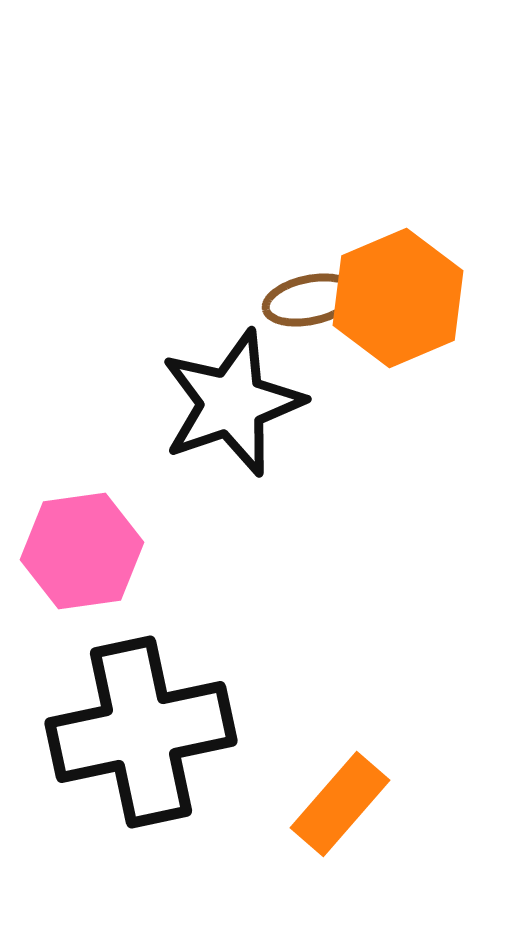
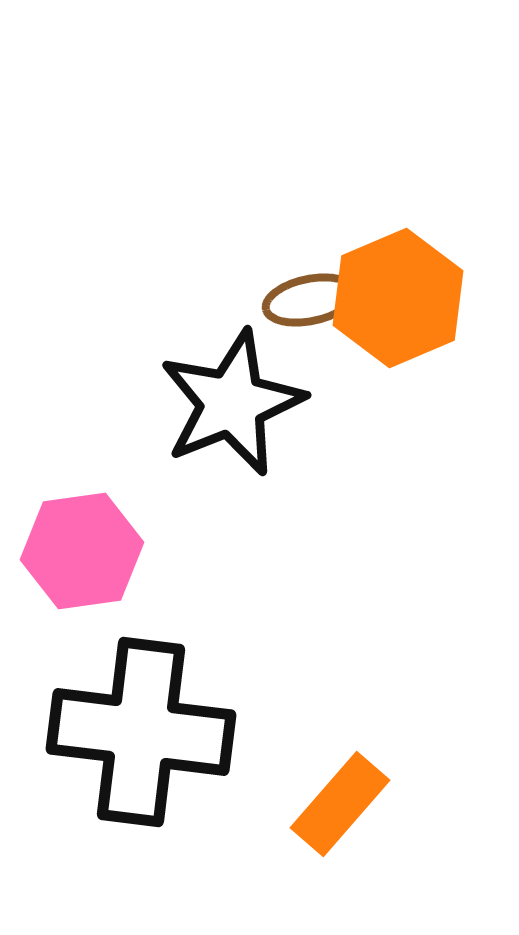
black star: rotated 3 degrees counterclockwise
black cross: rotated 19 degrees clockwise
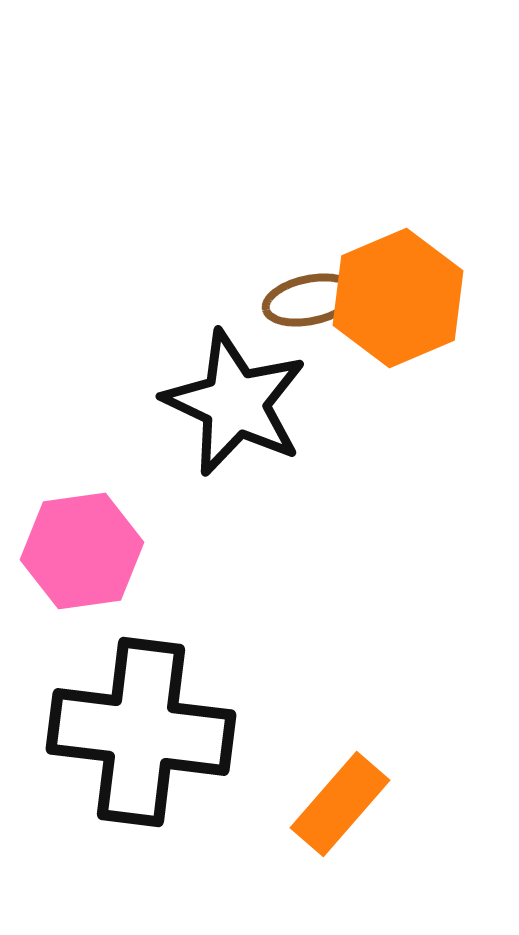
black star: moved 3 px right; rotated 25 degrees counterclockwise
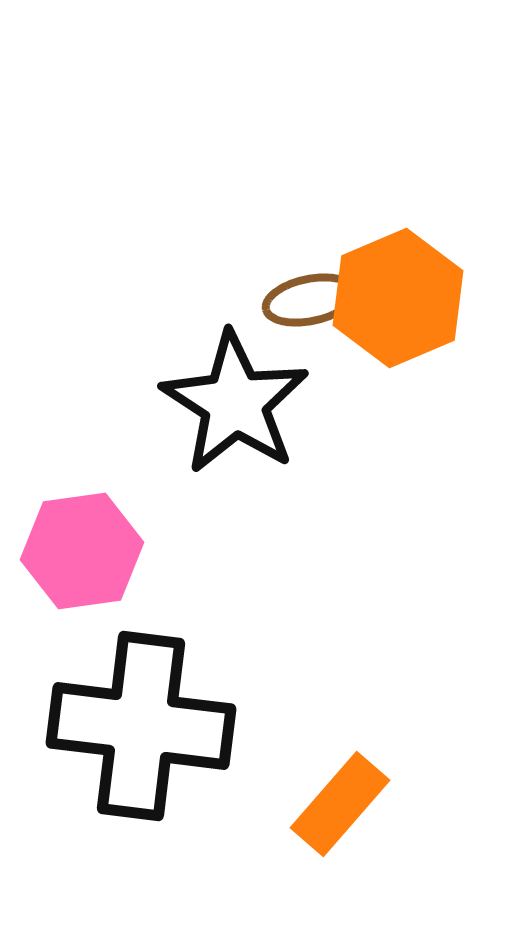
black star: rotated 8 degrees clockwise
black cross: moved 6 px up
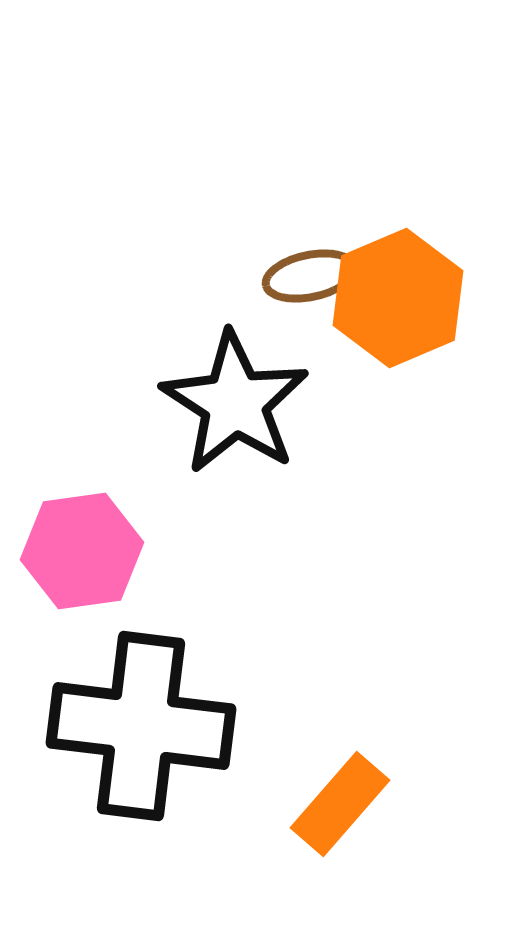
brown ellipse: moved 24 px up
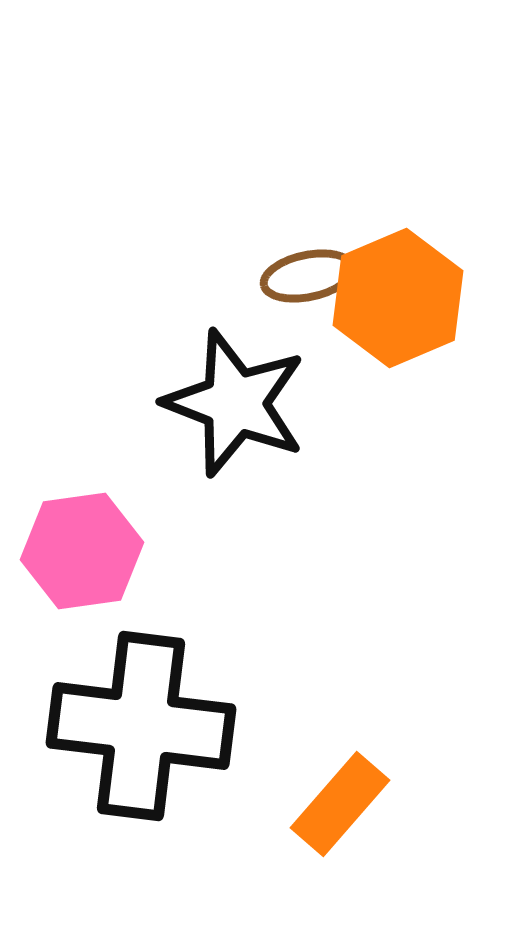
brown ellipse: moved 2 px left
black star: rotated 12 degrees counterclockwise
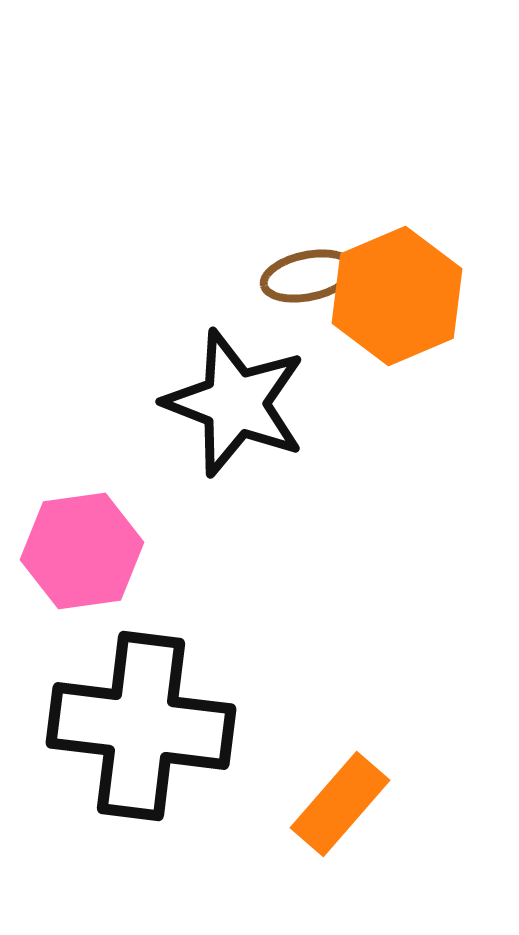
orange hexagon: moved 1 px left, 2 px up
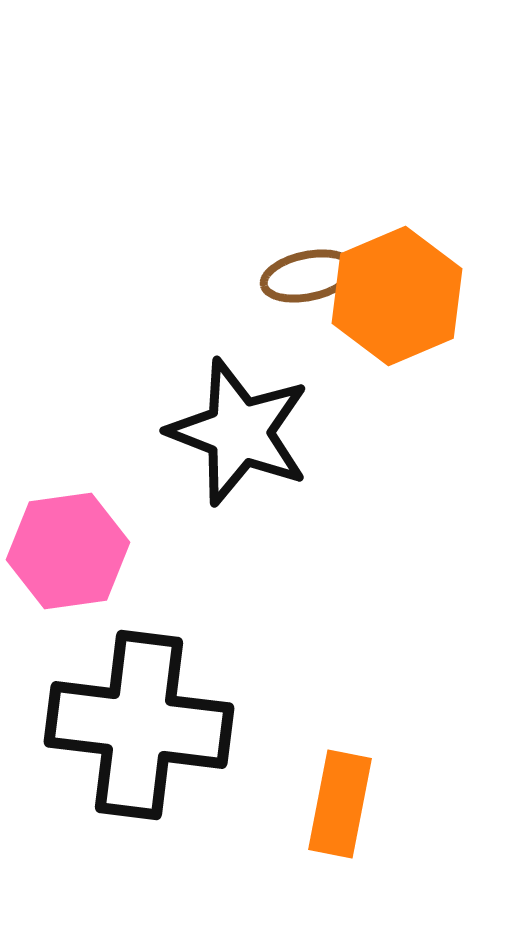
black star: moved 4 px right, 29 px down
pink hexagon: moved 14 px left
black cross: moved 2 px left, 1 px up
orange rectangle: rotated 30 degrees counterclockwise
